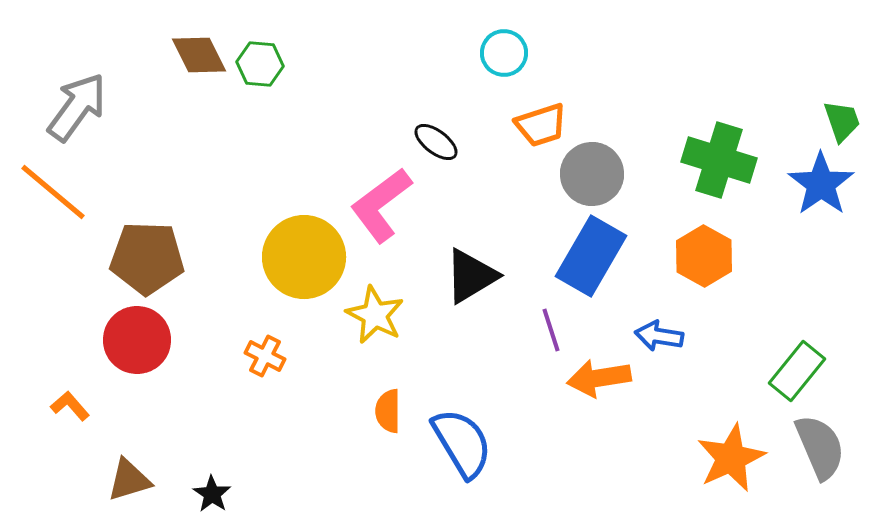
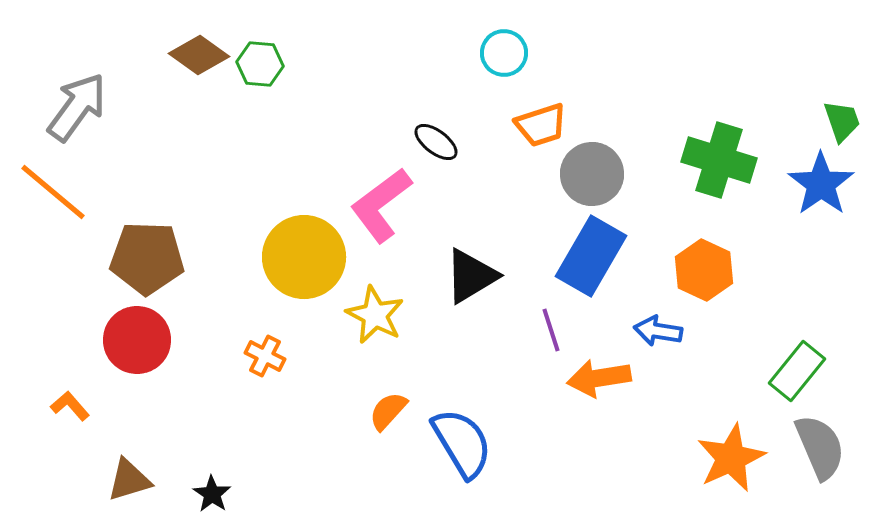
brown diamond: rotated 28 degrees counterclockwise
orange hexagon: moved 14 px down; rotated 4 degrees counterclockwise
blue arrow: moved 1 px left, 5 px up
orange semicircle: rotated 42 degrees clockwise
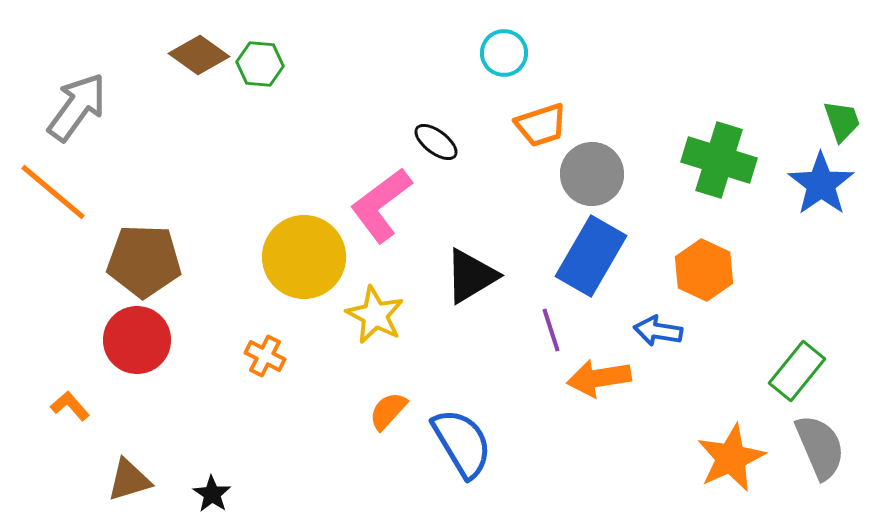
brown pentagon: moved 3 px left, 3 px down
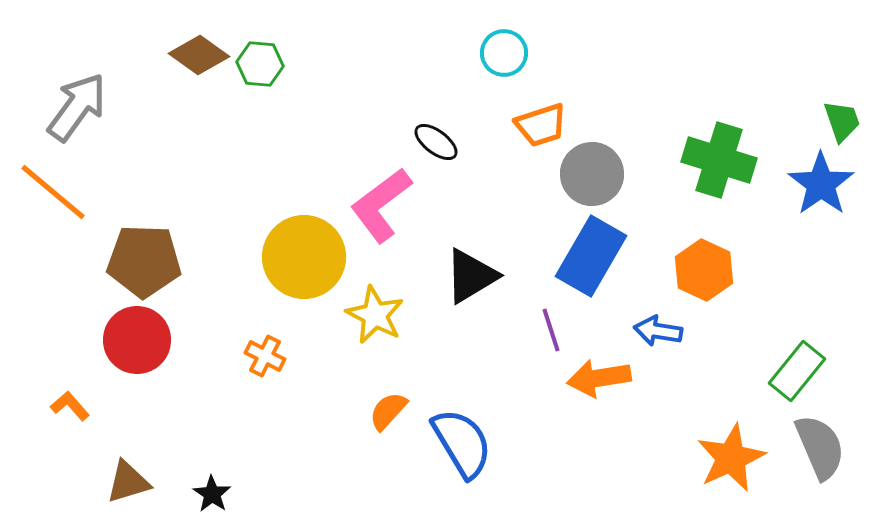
brown triangle: moved 1 px left, 2 px down
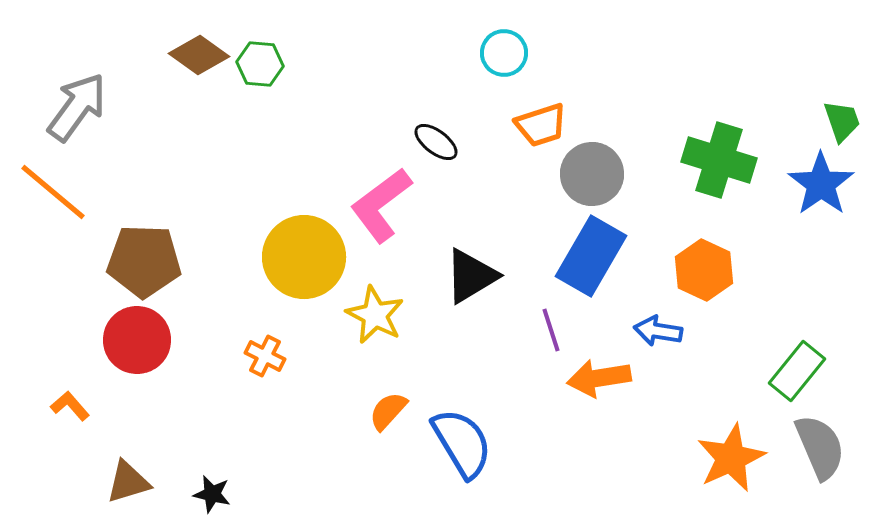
black star: rotated 21 degrees counterclockwise
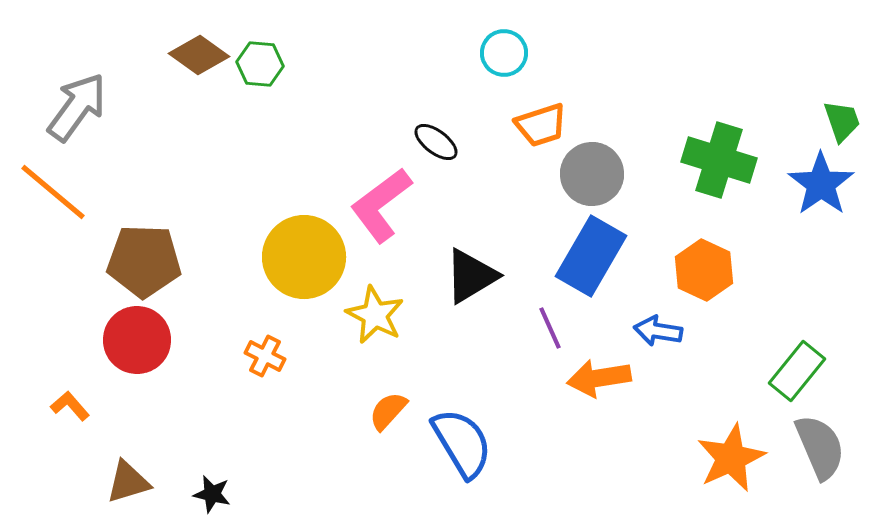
purple line: moved 1 px left, 2 px up; rotated 6 degrees counterclockwise
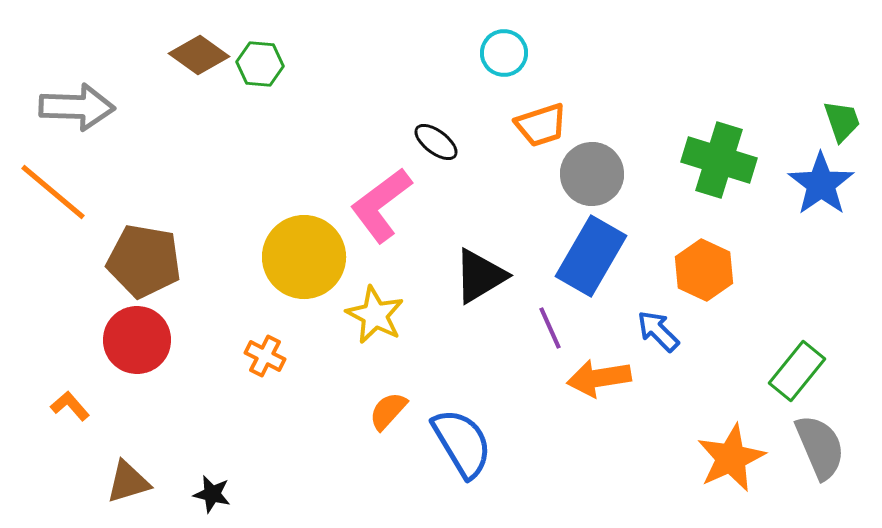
gray arrow: rotated 56 degrees clockwise
brown pentagon: rotated 8 degrees clockwise
black triangle: moved 9 px right
blue arrow: rotated 36 degrees clockwise
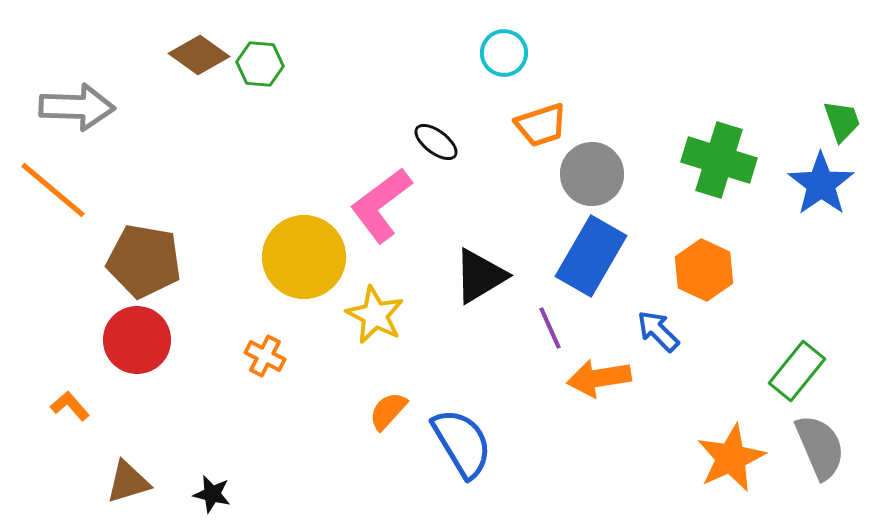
orange line: moved 2 px up
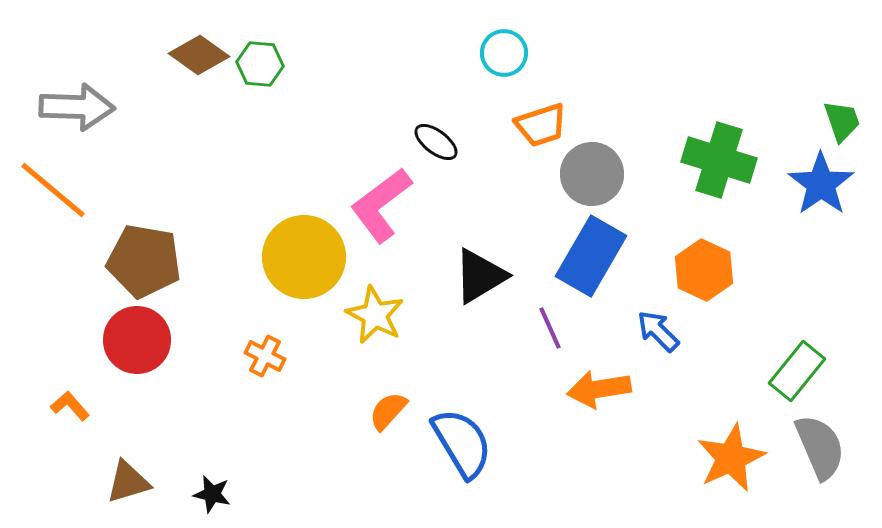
orange arrow: moved 11 px down
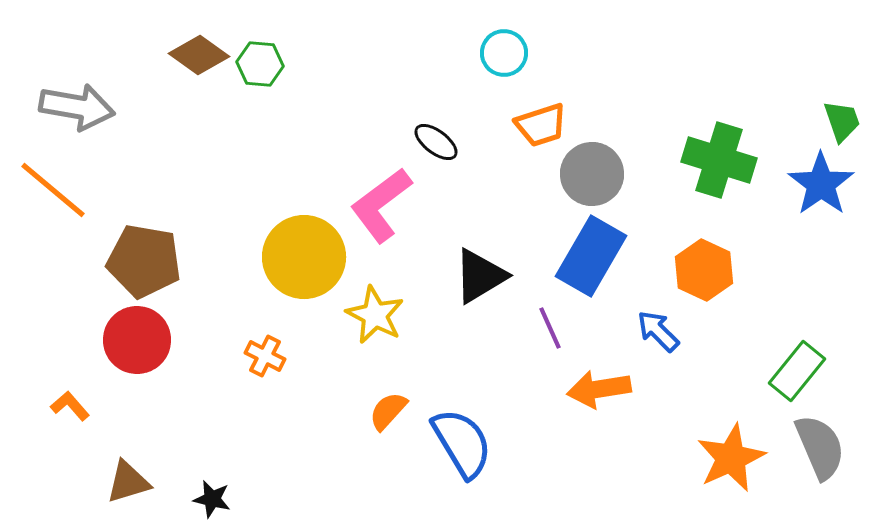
gray arrow: rotated 8 degrees clockwise
black star: moved 5 px down
